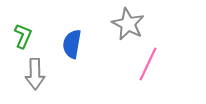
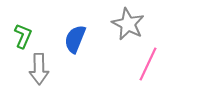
blue semicircle: moved 3 px right, 5 px up; rotated 12 degrees clockwise
gray arrow: moved 4 px right, 5 px up
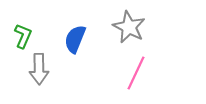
gray star: moved 1 px right, 3 px down
pink line: moved 12 px left, 9 px down
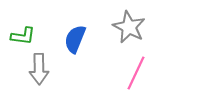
green L-shape: rotated 75 degrees clockwise
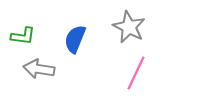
gray arrow: rotated 100 degrees clockwise
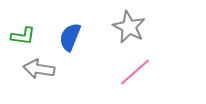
blue semicircle: moved 5 px left, 2 px up
pink line: moved 1 px left, 1 px up; rotated 24 degrees clockwise
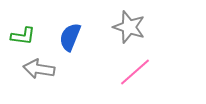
gray star: rotated 8 degrees counterclockwise
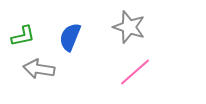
green L-shape: rotated 20 degrees counterclockwise
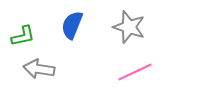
blue semicircle: moved 2 px right, 12 px up
pink line: rotated 16 degrees clockwise
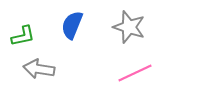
pink line: moved 1 px down
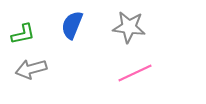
gray star: rotated 12 degrees counterclockwise
green L-shape: moved 2 px up
gray arrow: moved 8 px left; rotated 24 degrees counterclockwise
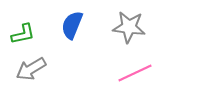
gray arrow: rotated 16 degrees counterclockwise
